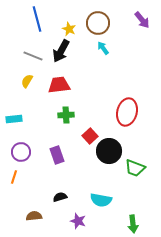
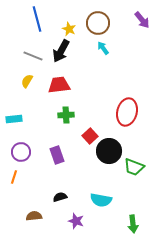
green trapezoid: moved 1 px left, 1 px up
purple star: moved 2 px left
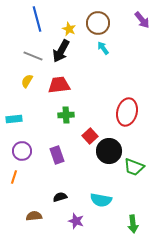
purple circle: moved 1 px right, 1 px up
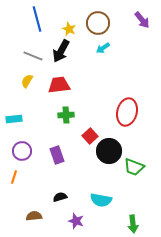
cyan arrow: rotated 88 degrees counterclockwise
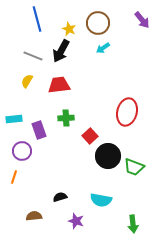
green cross: moved 3 px down
black circle: moved 1 px left, 5 px down
purple rectangle: moved 18 px left, 25 px up
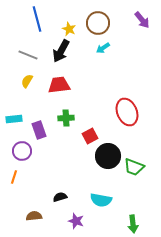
gray line: moved 5 px left, 1 px up
red ellipse: rotated 36 degrees counterclockwise
red square: rotated 14 degrees clockwise
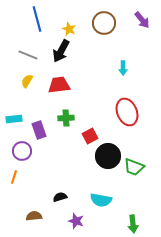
brown circle: moved 6 px right
cyan arrow: moved 20 px right, 20 px down; rotated 56 degrees counterclockwise
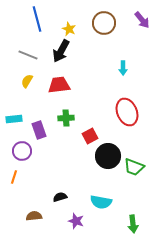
cyan semicircle: moved 2 px down
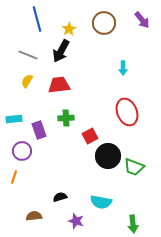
yellow star: rotated 16 degrees clockwise
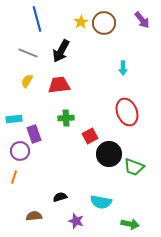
yellow star: moved 12 px right, 7 px up
gray line: moved 2 px up
purple rectangle: moved 5 px left, 4 px down
purple circle: moved 2 px left
black circle: moved 1 px right, 2 px up
green arrow: moved 3 px left; rotated 72 degrees counterclockwise
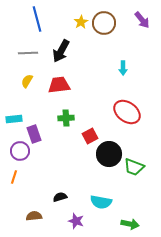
gray line: rotated 24 degrees counterclockwise
red ellipse: rotated 32 degrees counterclockwise
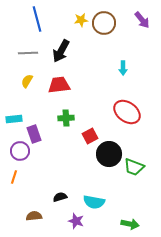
yellow star: moved 2 px up; rotated 24 degrees clockwise
cyan semicircle: moved 7 px left
